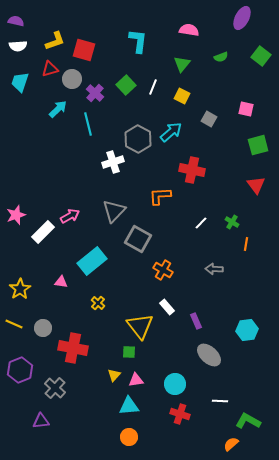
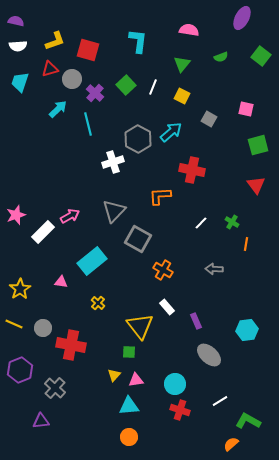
red square at (84, 50): moved 4 px right
red cross at (73, 348): moved 2 px left, 3 px up
white line at (220, 401): rotated 35 degrees counterclockwise
red cross at (180, 414): moved 4 px up
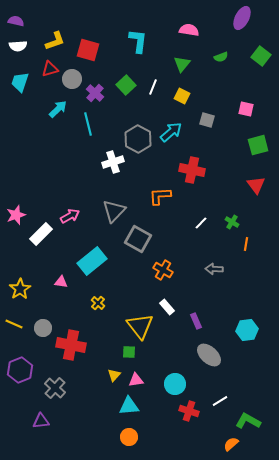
gray square at (209, 119): moved 2 px left, 1 px down; rotated 14 degrees counterclockwise
white rectangle at (43, 232): moved 2 px left, 2 px down
red cross at (180, 410): moved 9 px right, 1 px down
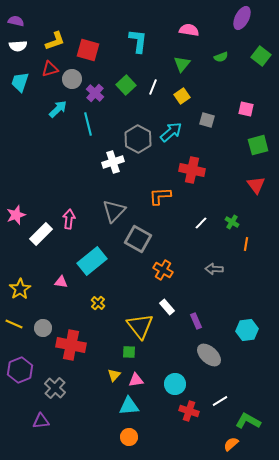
yellow square at (182, 96): rotated 28 degrees clockwise
pink arrow at (70, 216): moved 1 px left, 3 px down; rotated 54 degrees counterclockwise
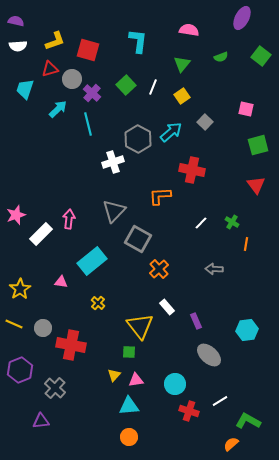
cyan trapezoid at (20, 82): moved 5 px right, 7 px down
purple cross at (95, 93): moved 3 px left
gray square at (207, 120): moved 2 px left, 2 px down; rotated 28 degrees clockwise
orange cross at (163, 270): moved 4 px left, 1 px up; rotated 18 degrees clockwise
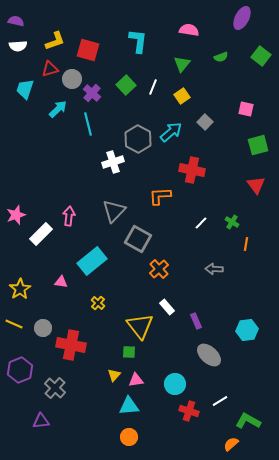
pink arrow at (69, 219): moved 3 px up
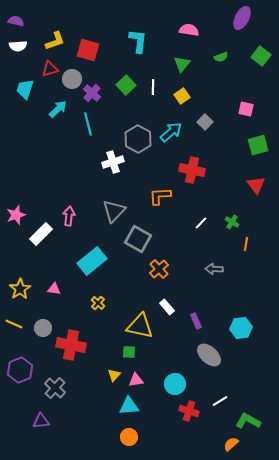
white line at (153, 87): rotated 21 degrees counterclockwise
pink triangle at (61, 282): moved 7 px left, 7 px down
yellow triangle at (140, 326): rotated 40 degrees counterclockwise
cyan hexagon at (247, 330): moved 6 px left, 2 px up
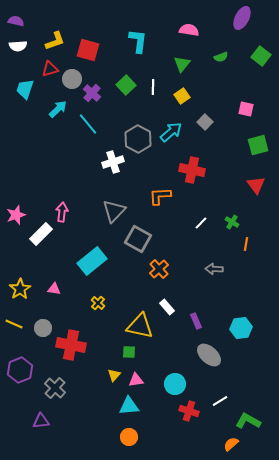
cyan line at (88, 124): rotated 25 degrees counterclockwise
pink arrow at (69, 216): moved 7 px left, 4 px up
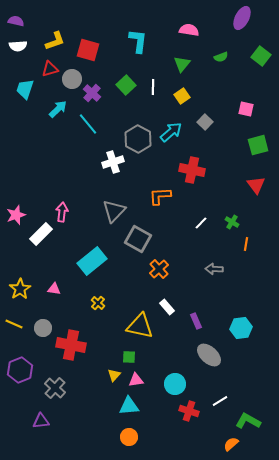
green square at (129, 352): moved 5 px down
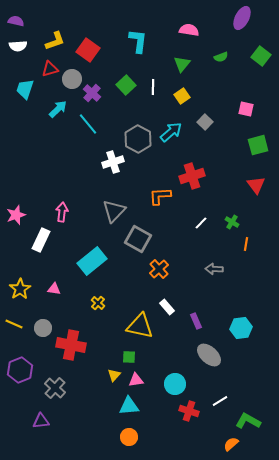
red square at (88, 50): rotated 20 degrees clockwise
red cross at (192, 170): moved 6 px down; rotated 30 degrees counterclockwise
white rectangle at (41, 234): moved 6 px down; rotated 20 degrees counterclockwise
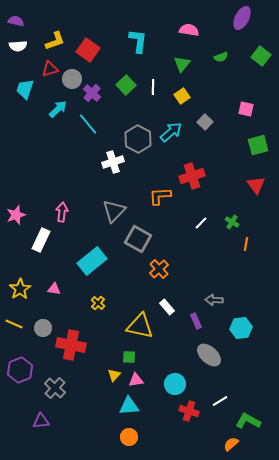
gray arrow at (214, 269): moved 31 px down
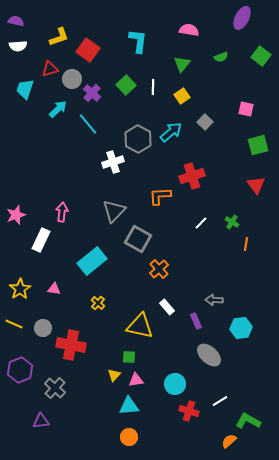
yellow L-shape at (55, 41): moved 4 px right, 4 px up
orange semicircle at (231, 444): moved 2 px left, 3 px up
